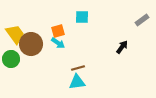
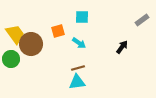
cyan arrow: moved 21 px right
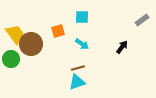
cyan arrow: moved 3 px right, 1 px down
cyan triangle: rotated 12 degrees counterclockwise
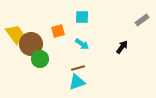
green circle: moved 29 px right
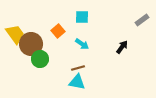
orange square: rotated 24 degrees counterclockwise
cyan triangle: rotated 30 degrees clockwise
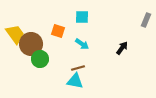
gray rectangle: moved 4 px right; rotated 32 degrees counterclockwise
orange square: rotated 32 degrees counterclockwise
black arrow: moved 1 px down
cyan triangle: moved 2 px left, 1 px up
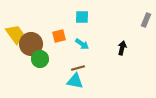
orange square: moved 1 px right, 5 px down; rotated 32 degrees counterclockwise
black arrow: rotated 24 degrees counterclockwise
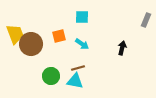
yellow trapezoid: rotated 15 degrees clockwise
green circle: moved 11 px right, 17 px down
